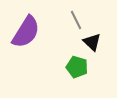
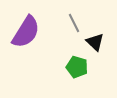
gray line: moved 2 px left, 3 px down
black triangle: moved 3 px right
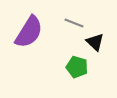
gray line: rotated 42 degrees counterclockwise
purple semicircle: moved 3 px right
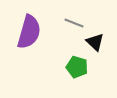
purple semicircle: rotated 16 degrees counterclockwise
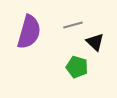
gray line: moved 1 px left, 2 px down; rotated 36 degrees counterclockwise
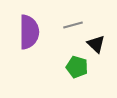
purple semicircle: rotated 16 degrees counterclockwise
black triangle: moved 1 px right, 2 px down
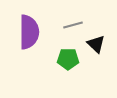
green pentagon: moved 9 px left, 8 px up; rotated 15 degrees counterclockwise
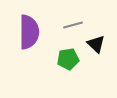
green pentagon: rotated 10 degrees counterclockwise
